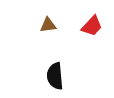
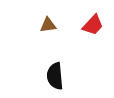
red trapezoid: moved 1 px right, 1 px up
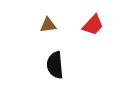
black semicircle: moved 11 px up
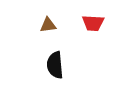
red trapezoid: moved 2 px up; rotated 50 degrees clockwise
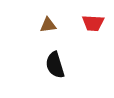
black semicircle: rotated 12 degrees counterclockwise
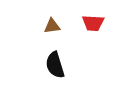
brown triangle: moved 4 px right, 1 px down
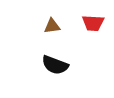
black semicircle: rotated 52 degrees counterclockwise
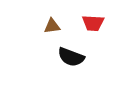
black semicircle: moved 16 px right, 8 px up
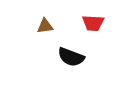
brown triangle: moved 7 px left
